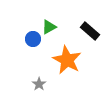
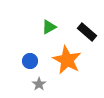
black rectangle: moved 3 px left, 1 px down
blue circle: moved 3 px left, 22 px down
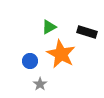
black rectangle: rotated 24 degrees counterclockwise
orange star: moved 6 px left, 6 px up
gray star: moved 1 px right
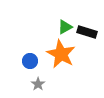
green triangle: moved 16 px right
gray star: moved 2 px left
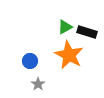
orange star: moved 8 px right, 1 px down
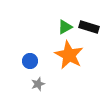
black rectangle: moved 2 px right, 5 px up
gray star: rotated 16 degrees clockwise
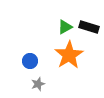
orange star: rotated 12 degrees clockwise
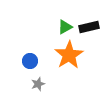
black rectangle: rotated 30 degrees counterclockwise
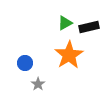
green triangle: moved 4 px up
blue circle: moved 5 px left, 2 px down
gray star: rotated 16 degrees counterclockwise
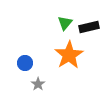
green triangle: rotated 21 degrees counterclockwise
